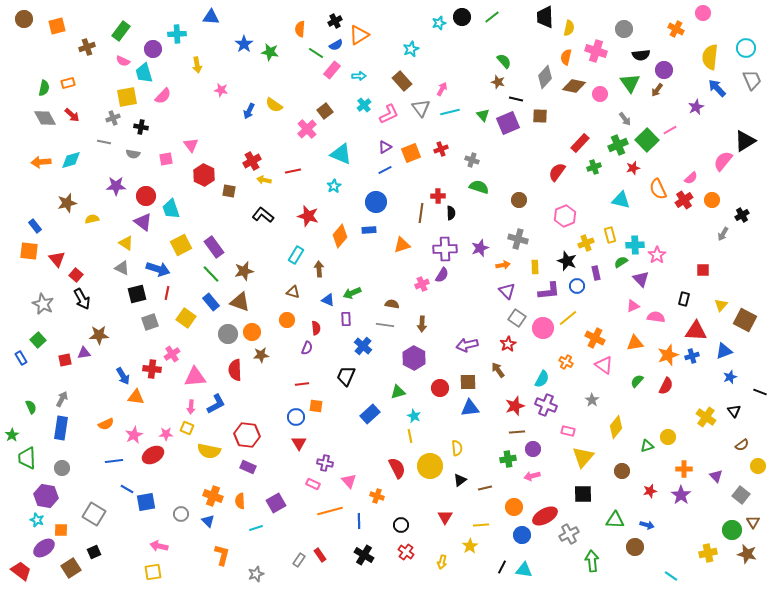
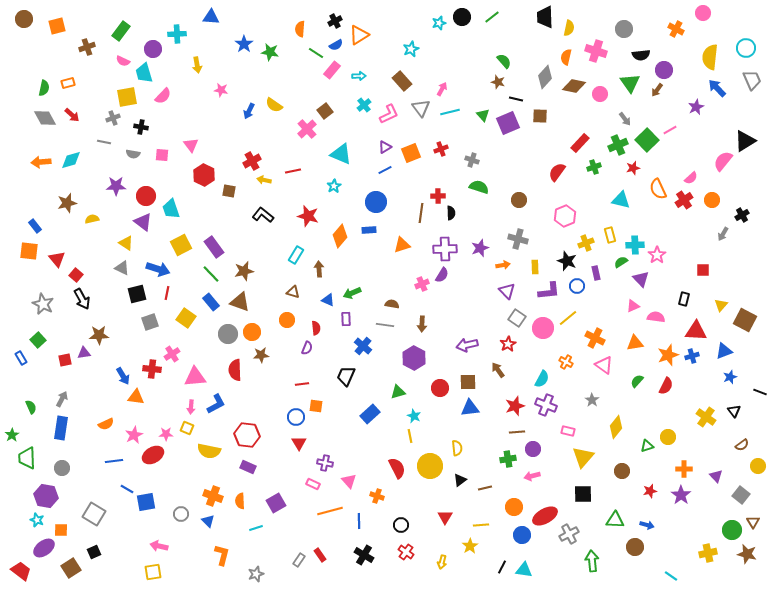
pink square at (166, 159): moved 4 px left, 4 px up; rotated 16 degrees clockwise
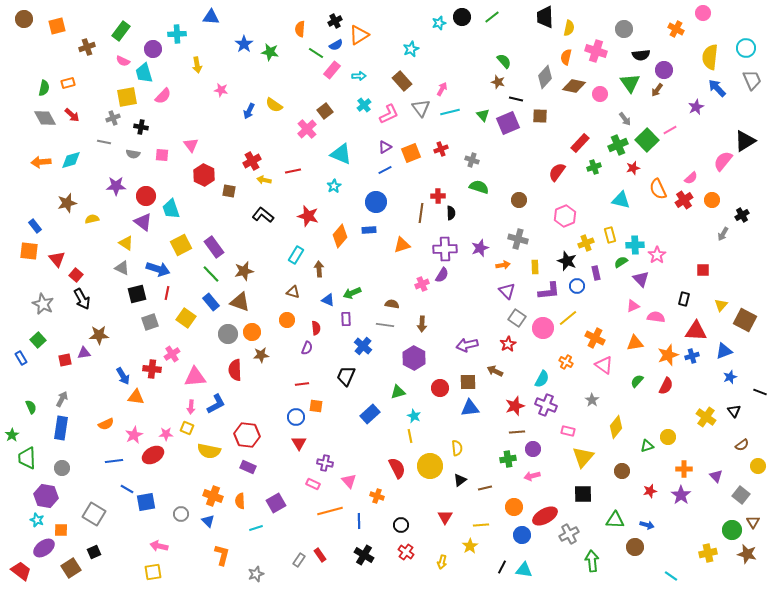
brown arrow at (498, 370): moved 3 px left, 1 px down; rotated 28 degrees counterclockwise
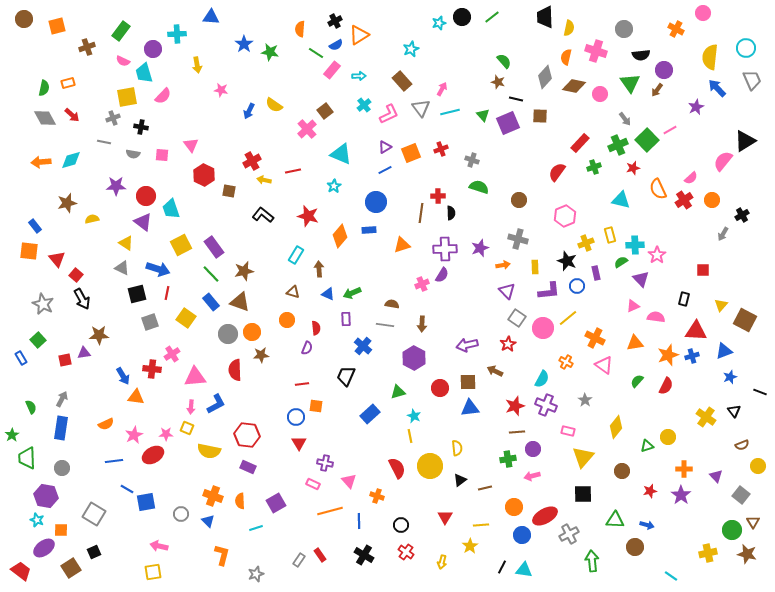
blue triangle at (328, 300): moved 6 px up
gray star at (592, 400): moved 7 px left
brown semicircle at (742, 445): rotated 16 degrees clockwise
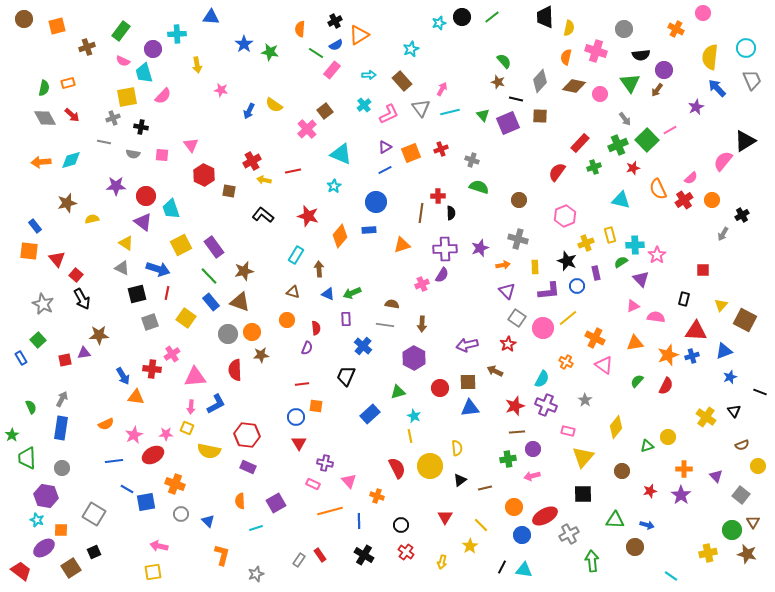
cyan arrow at (359, 76): moved 10 px right, 1 px up
gray diamond at (545, 77): moved 5 px left, 4 px down
green line at (211, 274): moved 2 px left, 2 px down
orange cross at (213, 496): moved 38 px left, 12 px up
yellow line at (481, 525): rotated 49 degrees clockwise
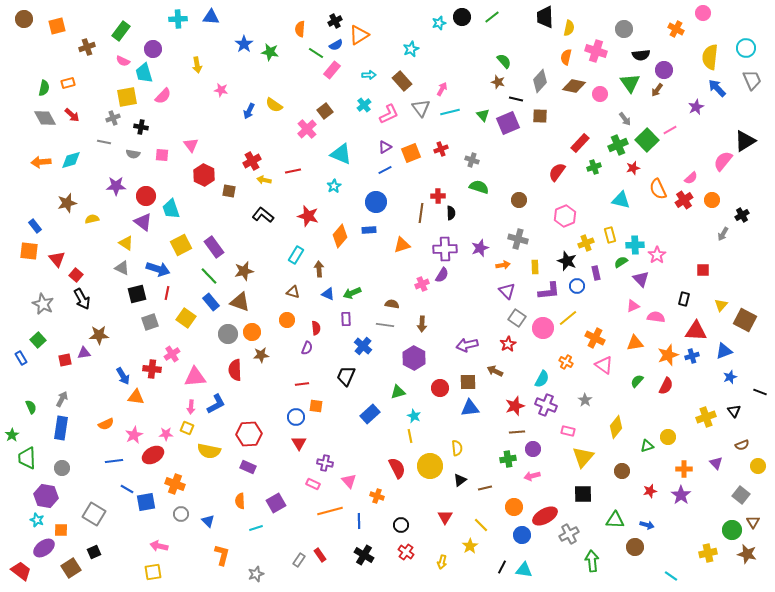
cyan cross at (177, 34): moved 1 px right, 15 px up
yellow cross at (706, 417): rotated 36 degrees clockwise
red hexagon at (247, 435): moved 2 px right, 1 px up; rotated 10 degrees counterclockwise
purple triangle at (716, 476): moved 13 px up
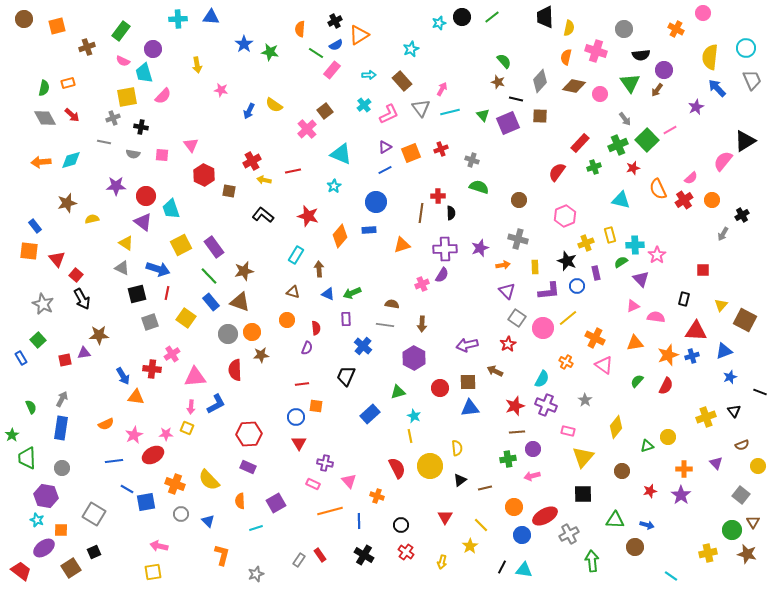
yellow semicircle at (209, 451): moved 29 px down; rotated 35 degrees clockwise
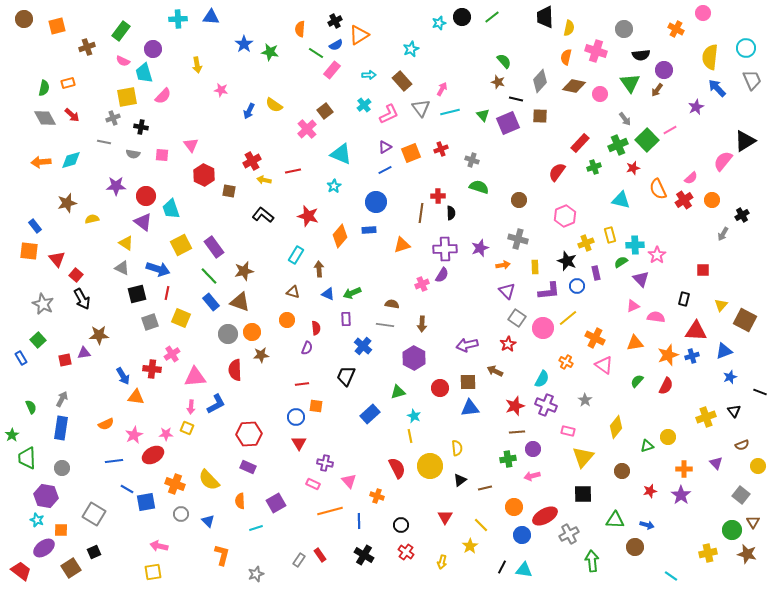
yellow square at (186, 318): moved 5 px left; rotated 12 degrees counterclockwise
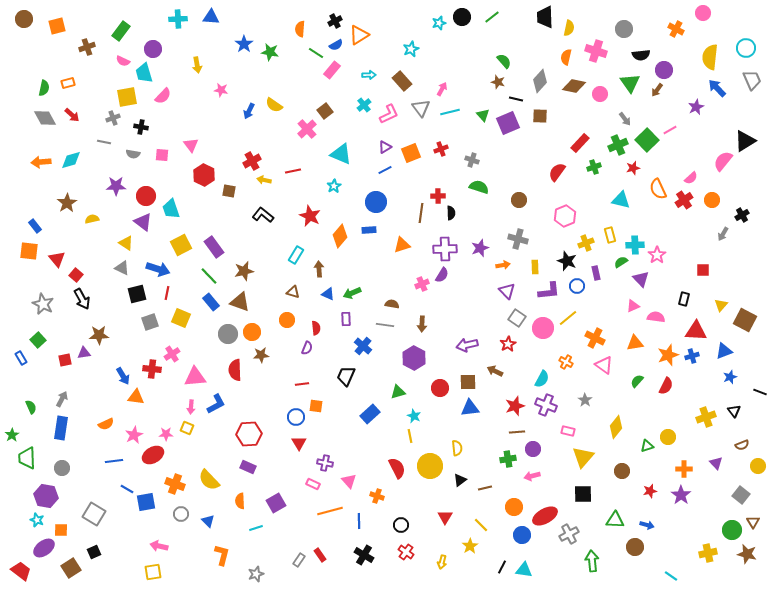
brown star at (67, 203): rotated 18 degrees counterclockwise
red star at (308, 216): moved 2 px right; rotated 10 degrees clockwise
